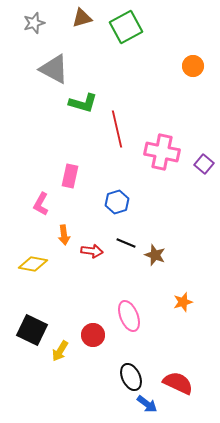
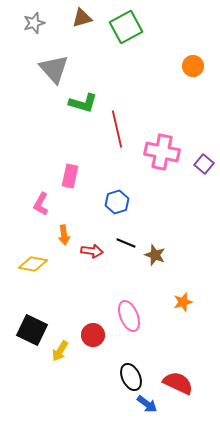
gray triangle: rotated 20 degrees clockwise
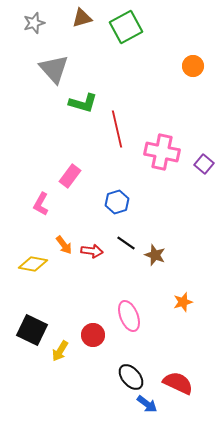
pink rectangle: rotated 25 degrees clockwise
orange arrow: moved 10 px down; rotated 30 degrees counterclockwise
black line: rotated 12 degrees clockwise
black ellipse: rotated 16 degrees counterclockwise
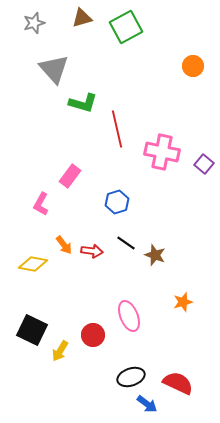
black ellipse: rotated 68 degrees counterclockwise
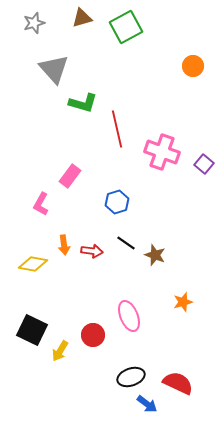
pink cross: rotated 8 degrees clockwise
orange arrow: rotated 30 degrees clockwise
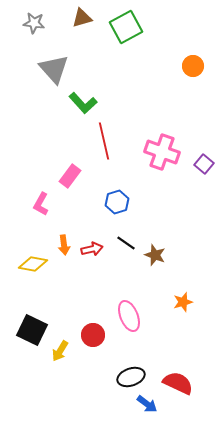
gray star: rotated 25 degrees clockwise
green L-shape: rotated 32 degrees clockwise
red line: moved 13 px left, 12 px down
red arrow: moved 2 px up; rotated 20 degrees counterclockwise
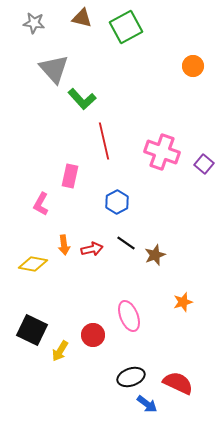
brown triangle: rotated 30 degrees clockwise
green L-shape: moved 1 px left, 4 px up
pink rectangle: rotated 25 degrees counterclockwise
blue hexagon: rotated 10 degrees counterclockwise
brown star: rotated 30 degrees clockwise
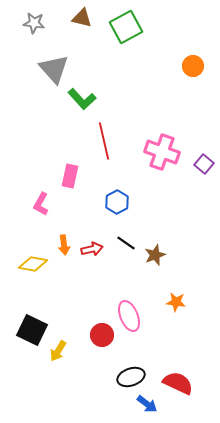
orange star: moved 7 px left; rotated 24 degrees clockwise
red circle: moved 9 px right
yellow arrow: moved 2 px left
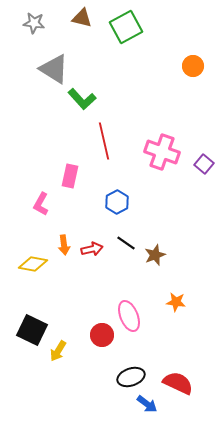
gray triangle: rotated 16 degrees counterclockwise
